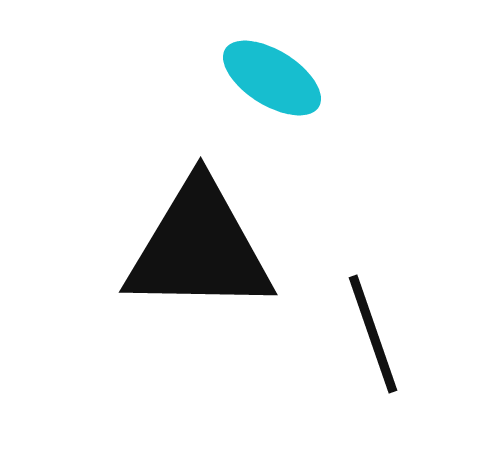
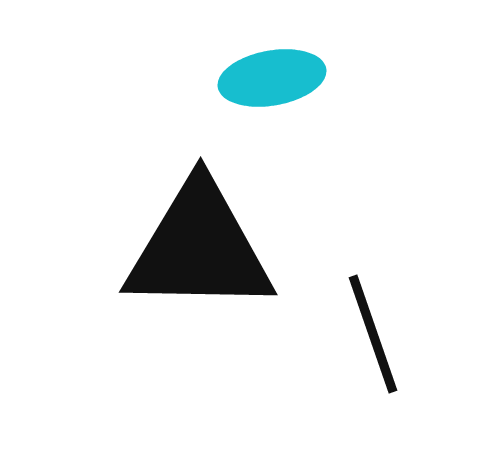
cyan ellipse: rotated 42 degrees counterclockwise
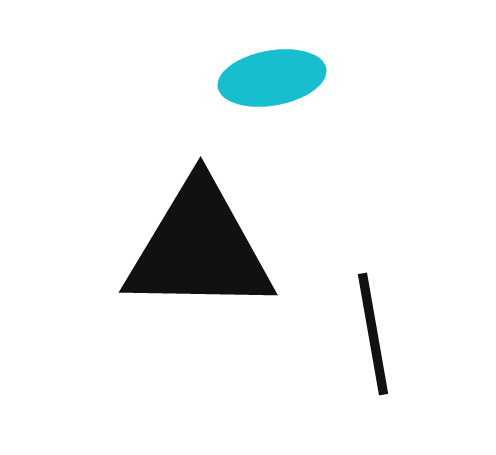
black line: rotated 9 degrees clockwise
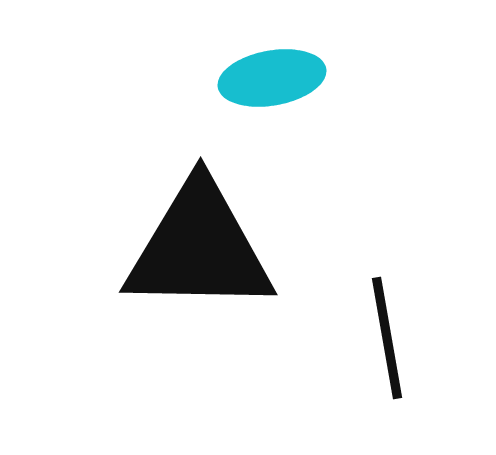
black line: moved 14 px right, 4 px down
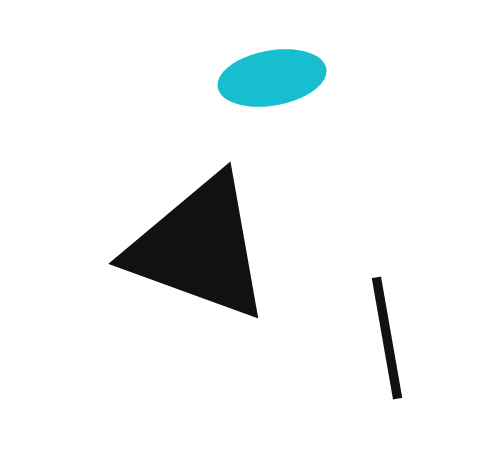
black triangle: rotated 19 degrees clockwise
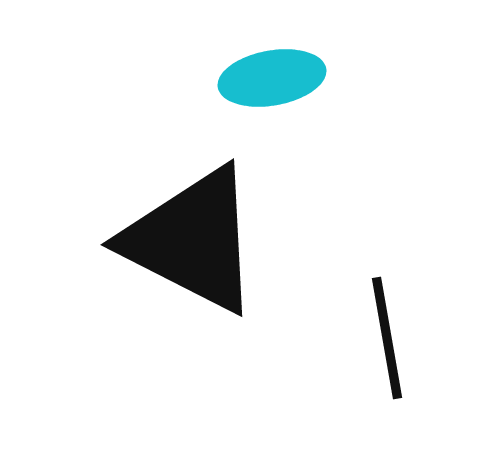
black triangle: moved 7 px left, 8 px up; rotated 7 degrees clockwise
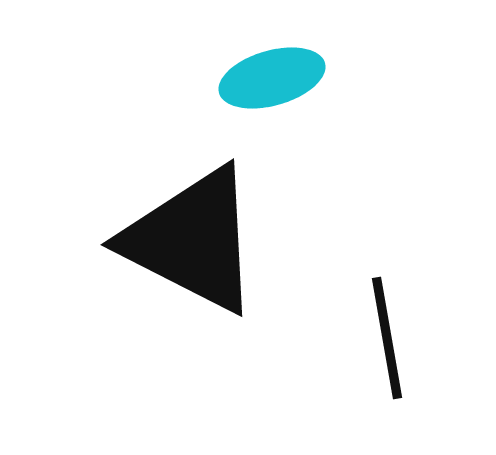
cyan ellipse: rotated 6 degrees counterclockwise
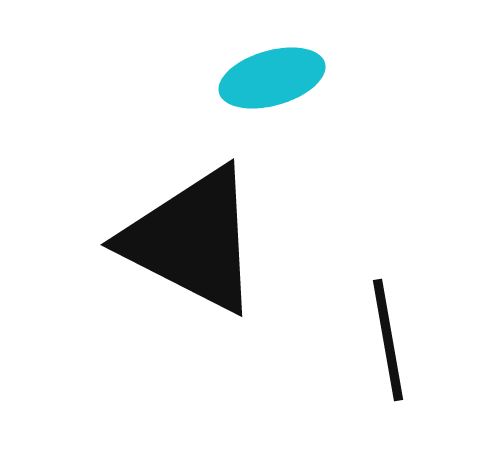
black line: moved 1 px right, 2 px down
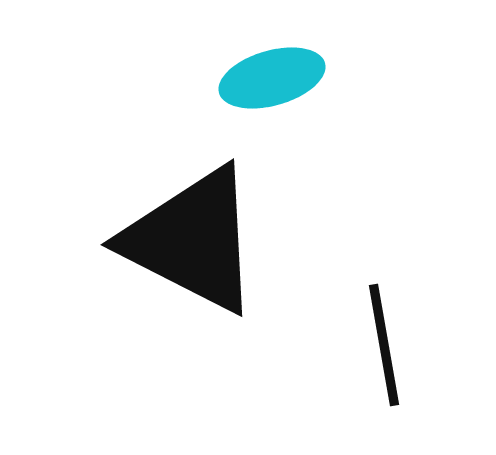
black line: moved 4 px left, 5 px down
